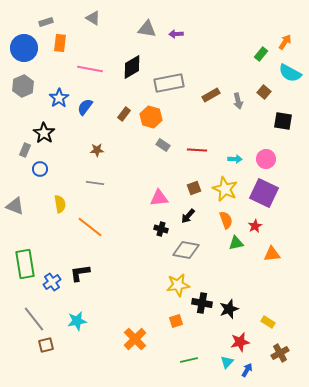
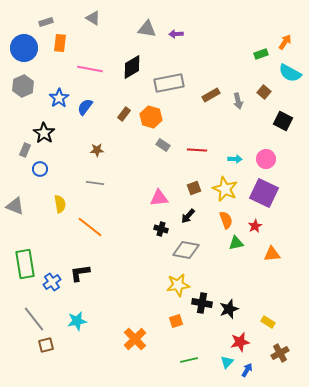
green rectangle at (261, 54): rotated 32 degrees clockwise
black square at (283, 121): rotated 18 degrees clockwise
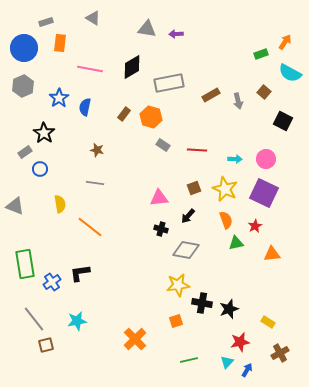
blue semicircle at (85, 107): rotated 24 degrees counterclockwise
gray rectangle at (25, 150): moved 2 px down; rotated 32 degrees clockwise
brown star at (97, 150): rotated 16 degrees clockwise
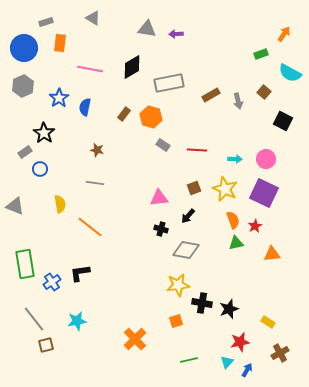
orange arrow at (285, 42): moved 1 px left, 8 px up
orange semicircle at (226, 220): moved 7 px right
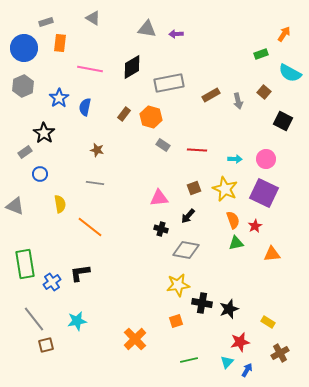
blue circle at (40, 169): moved 5 px down
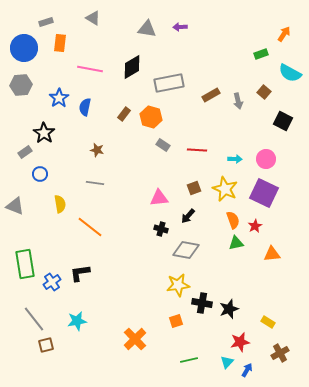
purple arrow at (176, 34): moved 4 px right, 7 px up
gray hexagon at (23, 86): moved 2 px left, 1 px up; rotated 20 degrees clockwise
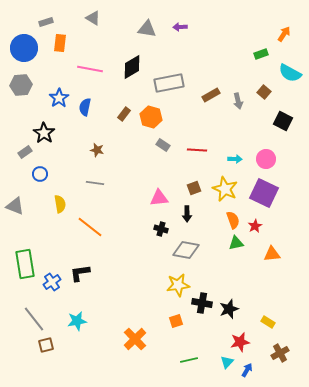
black arrow at (188, 216): moved 1 px left, 2 px up; rotated 42 degrees counterclockwise
